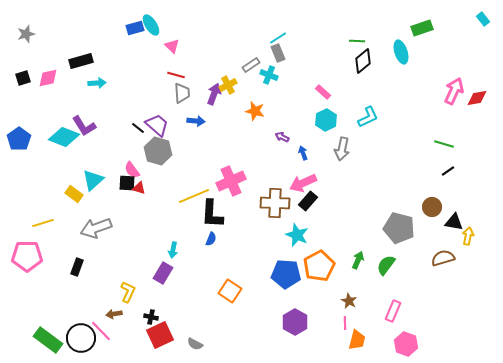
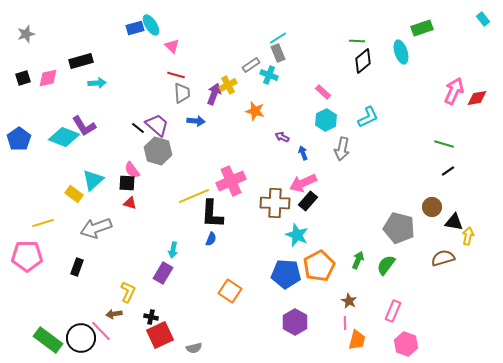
red triangle at (139, 188): moved 9 px left, 15 px down
gray semicircle at (195, 344): moved 1 px left, 4 px down; rotated 42 degrees counterclockwise
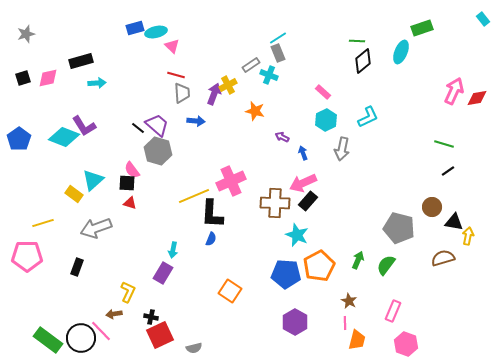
cyan ellipse at (151, 25): moved 5 px right, 7 px down; rotated 70 degrees counterclockwise
cyan ellipse at (401, 52): rotated 40 degrees clockwise
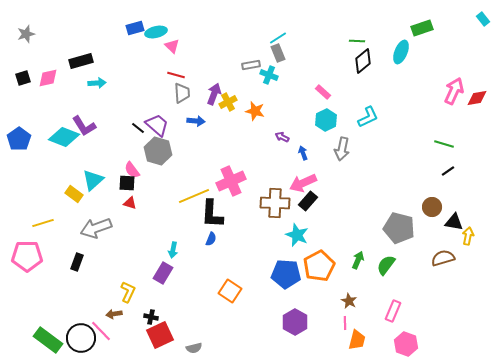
gray rectangle at (251, 65): rotated 24 degrees clockwise
yellow cross at (228, 85): moved 17 px down
black rectangle at (77, 267): moved 5 px up
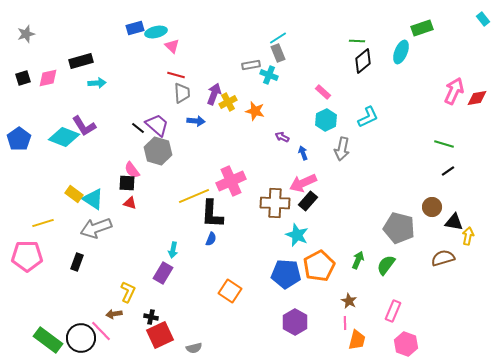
cyan triangle at (93, 180): moved 19 px down; rotated 45 degrees counterclockwise
